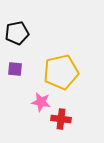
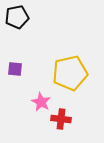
black pentagon: moved 16 px up
yellow pentagon: moved 9 px right, 1 px down
pink star: rotated 18 degrees clockwise
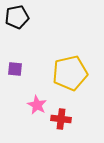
pink star: moved 4 px left, 3 px down
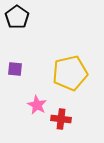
black pentagon: rotated 25 degrees counterclockwise
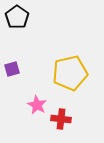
purple square: moved 3 px left; rotated 21 degrees counterclockwise
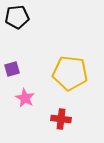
black pentagon: rotated 30 degrees clockwise
yellow pentagon: rotated 20 degrees clockwise
pink star: moved 12 px left, 7 px up
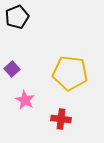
black pentagon: rotated 15 degrees counterclockwise
purple square: rotated 28 degrees counterclockwise
pink star: moved 2 px down
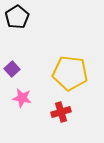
black pentagon: rotated 10 degrees counterclockwise
pink star: moved 3 px left, 2 px up; rotated 18 degrees counterclockwise
red cross: moved 7 px up; rotated 24 degrees counterclockwise
